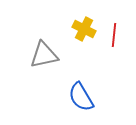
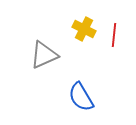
gray triangle: rotated 12 degrees counterclockwise
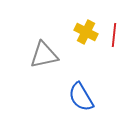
yellow cross: moved 2 px right, 3 px down
gray triangle: rotated 12 degrees clockwise
